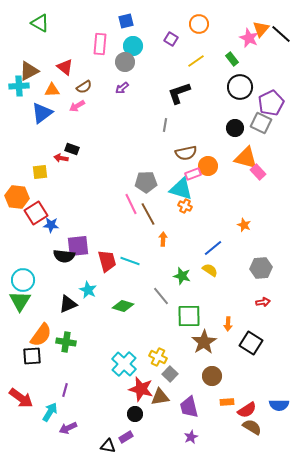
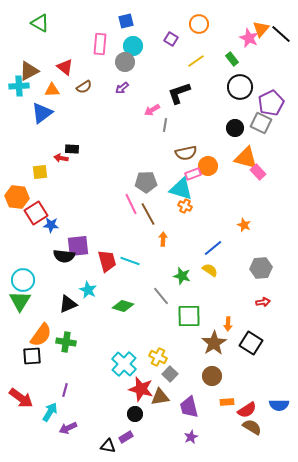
pink arrow at (77, 106): moved 75 px right, 4 px down
black rectangle at (72, 149): rotated 16 degrees counterclockwise
brown star at (204, 342): moved 10 px right, 1 px down
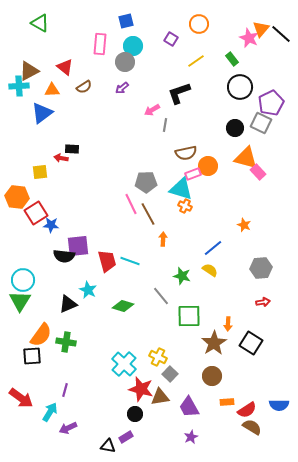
purple trapezoid at (189, 407): rotated 15 degrees counterclockwise
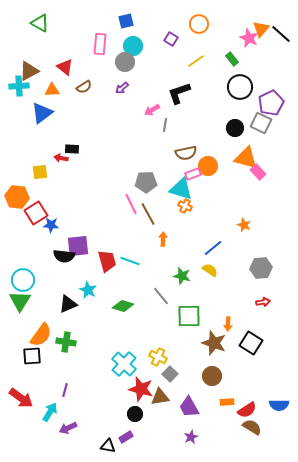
brown star at (214, 343): rotated 20 degrees counterclockwise
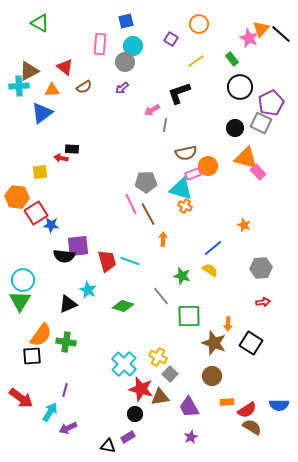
purple rectangle at (126, 437): moved 2 px right
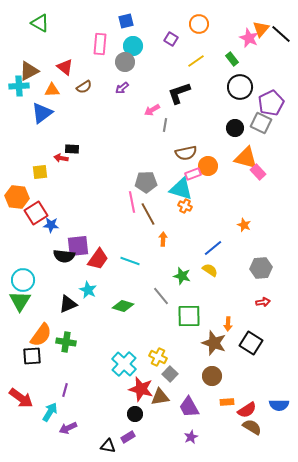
pink line at (131, 204): moved 1 px right, 2 px up; rotated 15 degrees clockwise
red trapezoid at (107, 261): moved 9 px left, 2 px up; rotated 50 degrees clockwise
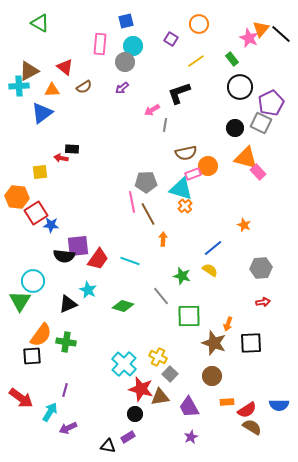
orange cross at (185, 206): rotated 24 degrees clockwise
cyan circle at (23, 280): moved 10 px right, 1 px down
orange arrow at (228, 324): rotated 16 degrees clockwise
black square at (251, 343): rotated 35 degrees counterclockwise
